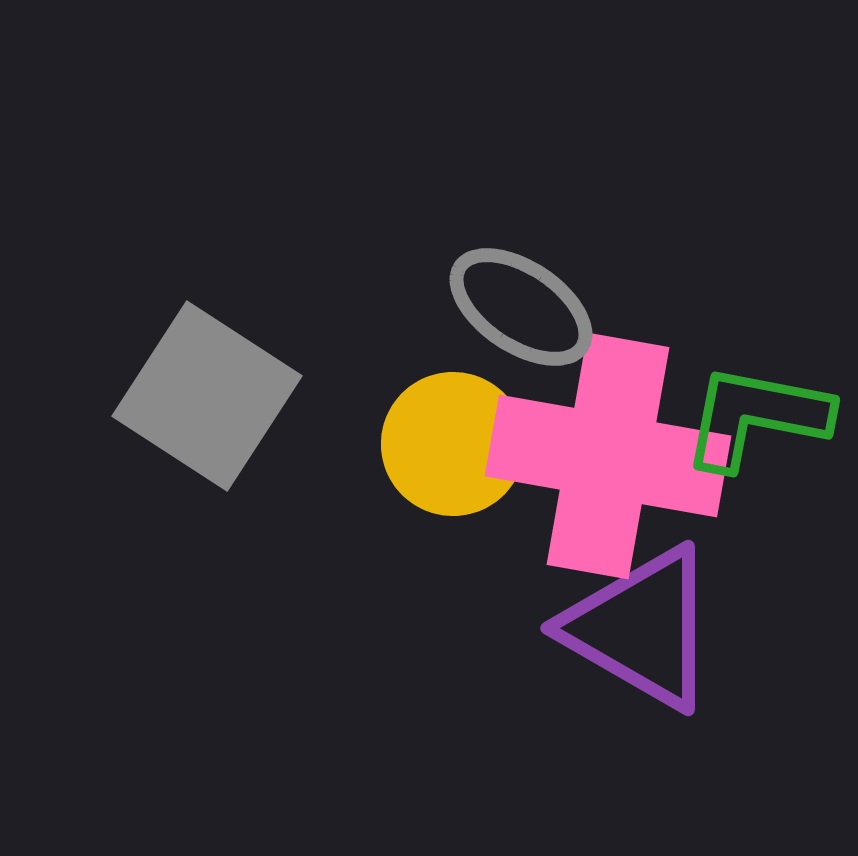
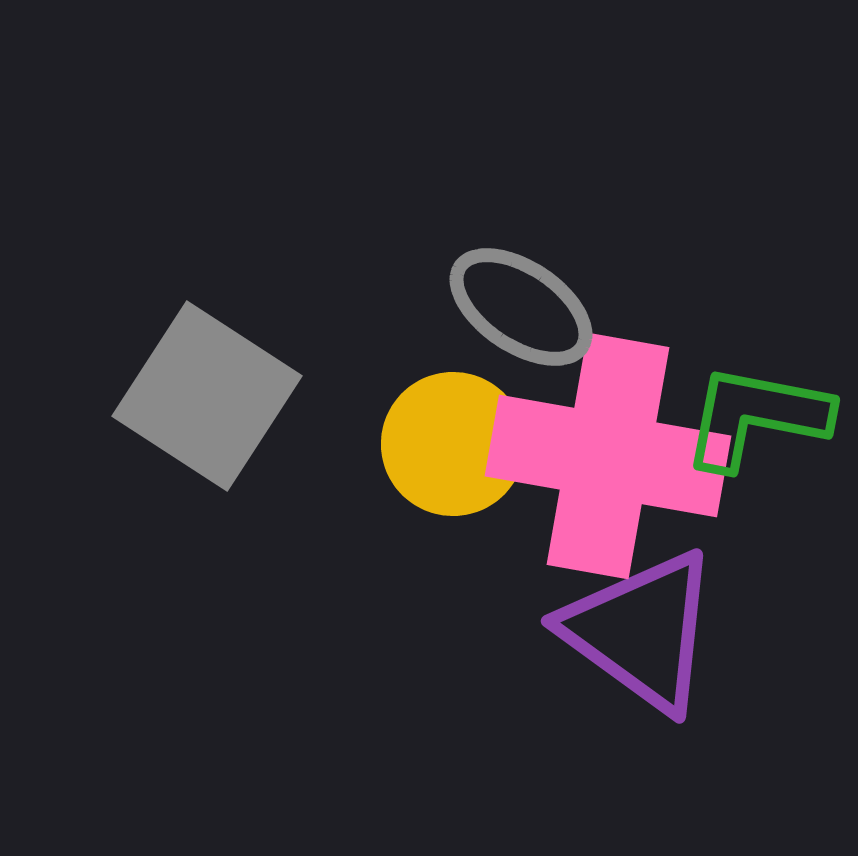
purple triangle: moved 3 px down; rotated 6 degrees clockwise
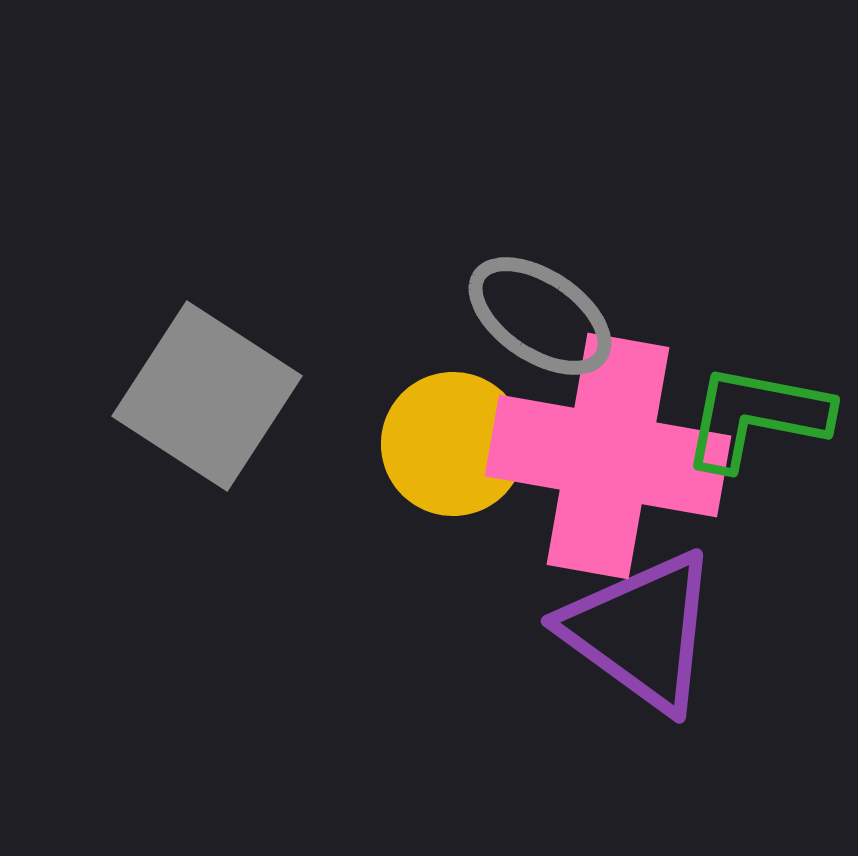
gray ellipse: moved 19 px right, 9 px down
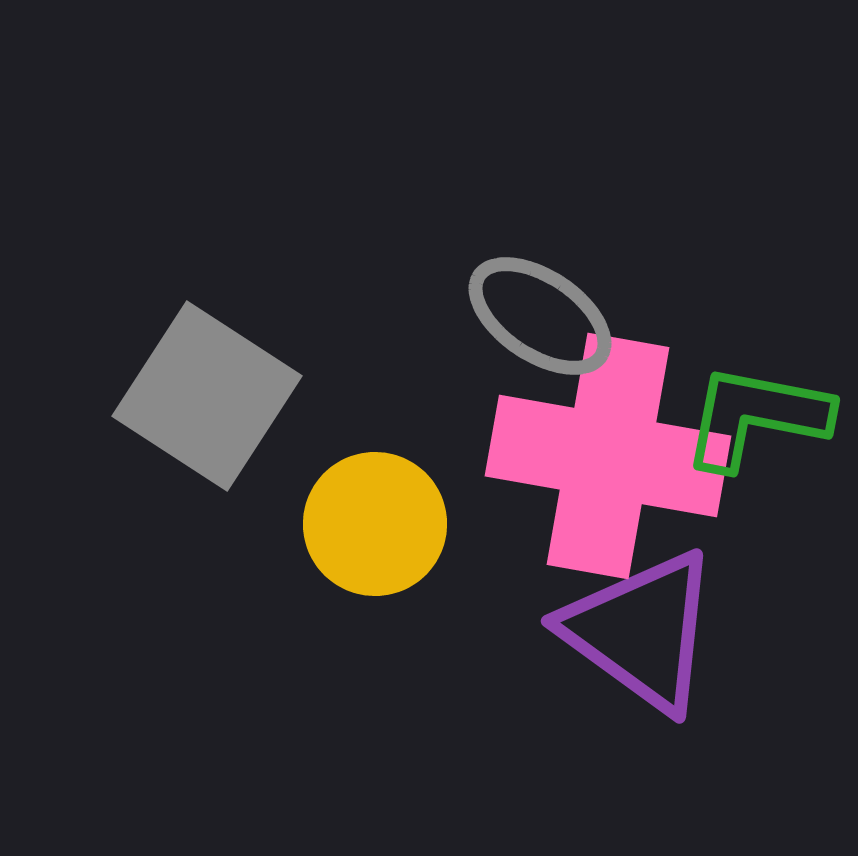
yellow circle: moved 78 px left, 80 px down
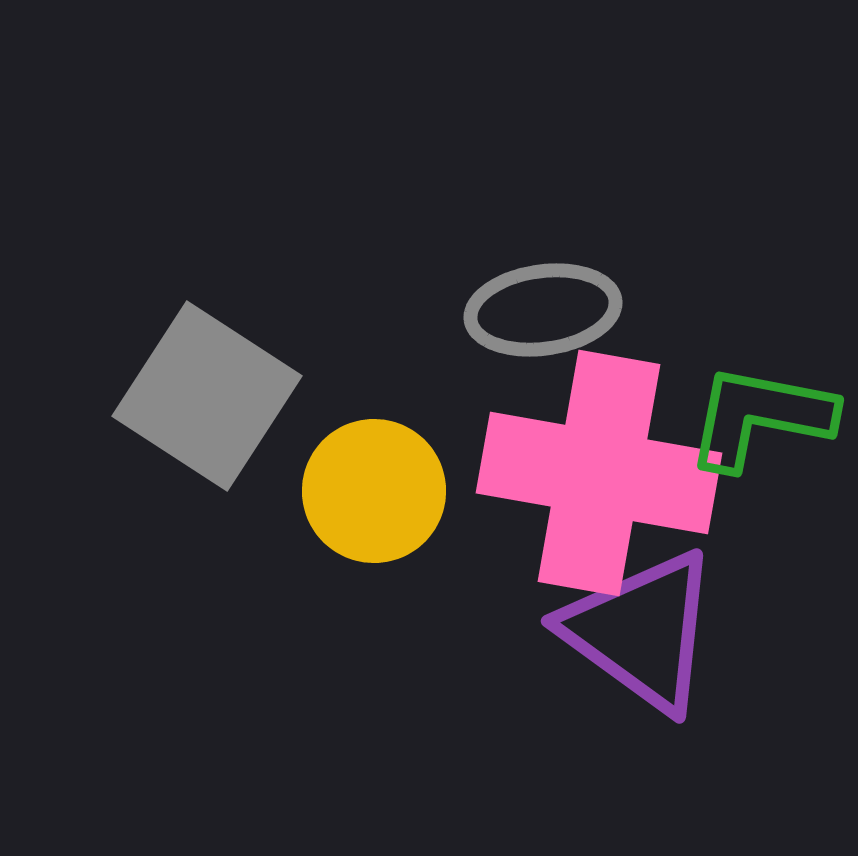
gray ellipse: moved 3 px right, 6 px up; rotated 42 degrees counterclockwise
green L-shape: moved 4 px right
pink cross: moved 9 px left, 17 px down
yellow circle: moved 1 px left, 33 px up
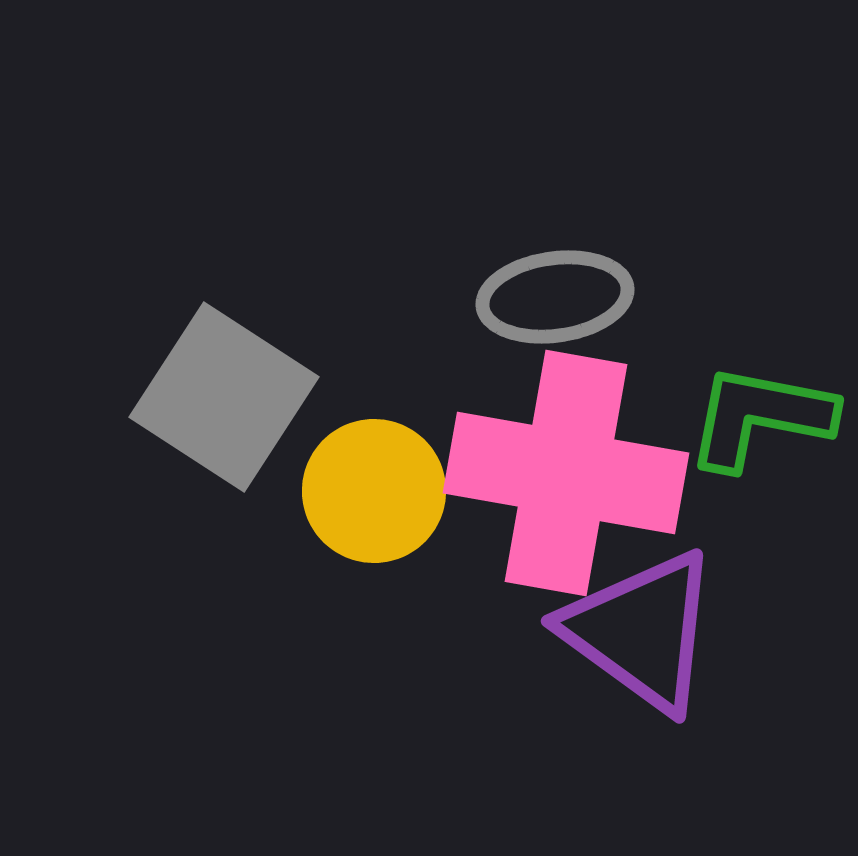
gray ellipse: moved 12 px right, 13 px up
gray square: moved 17 px right, 1 px down
pink cross: moved 33 px left
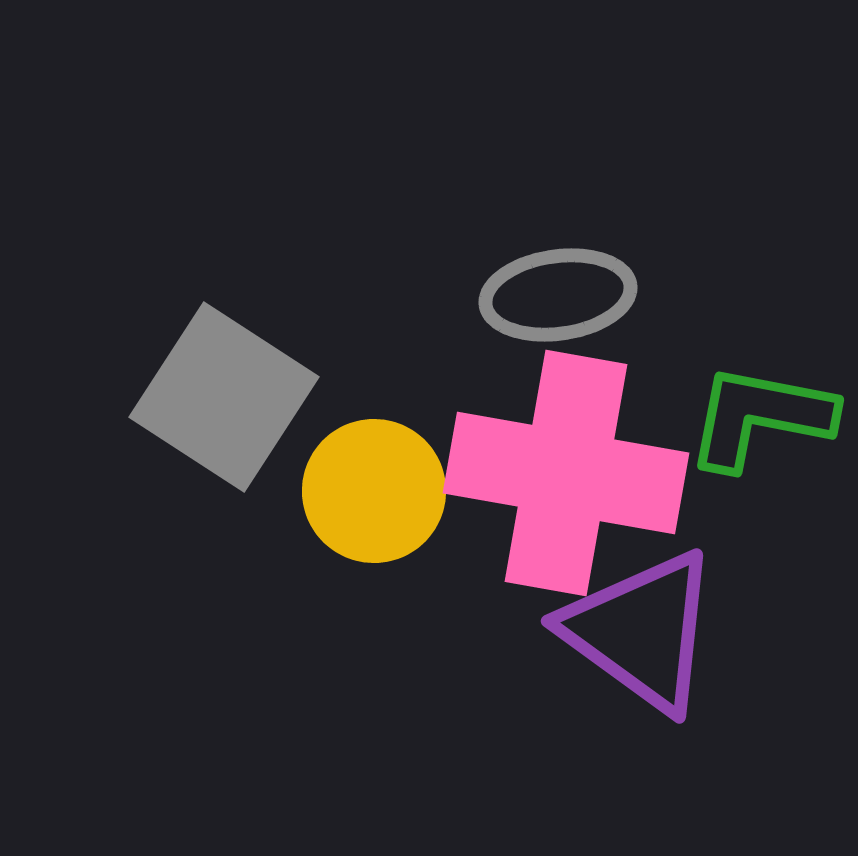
gray ellipse: moved 3 px right, 2 px up
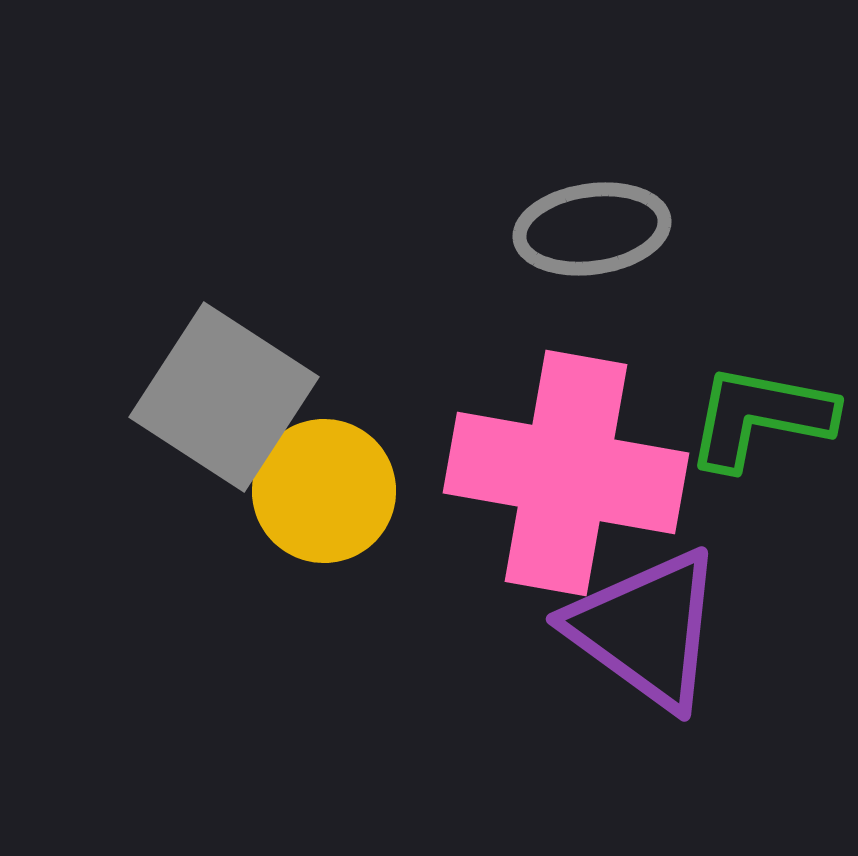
gray ellipse: moved 34 px right, 66 px up
yellow circle: moved 50 px left
purple triangle: moved 5 px right, 2 px up
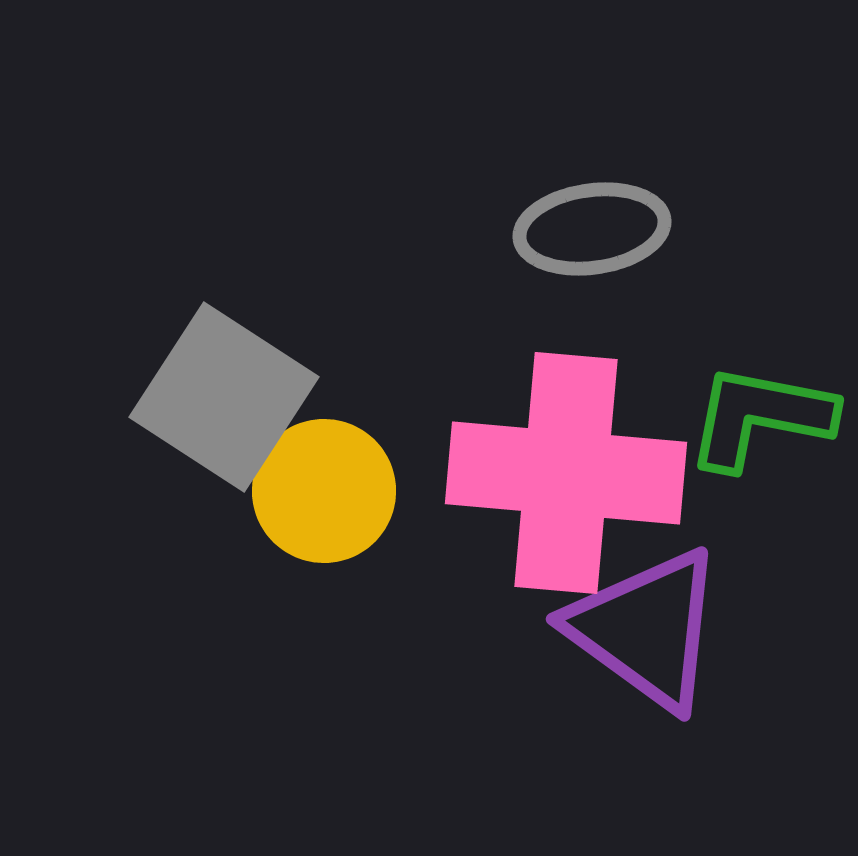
pink cross: rotated 5 degrees counterclockwise
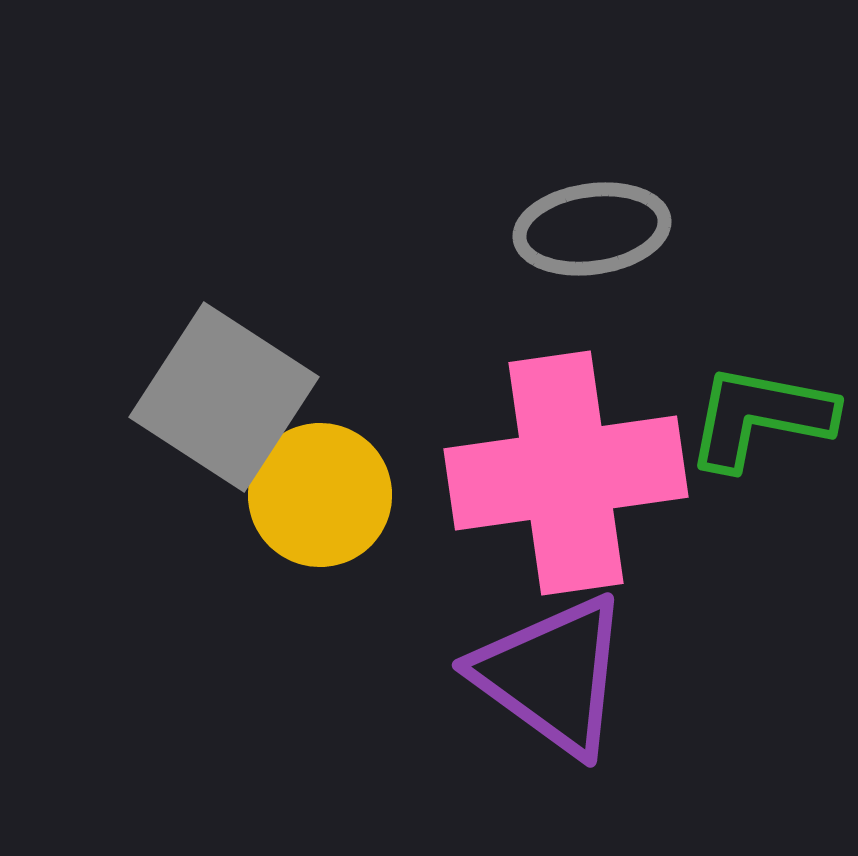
pink cross: rotated 13 degrees counterclockwise
yellow circle: moved 4 px left, 4 px down
purple triangle: moved 94 px left, 46 px down
